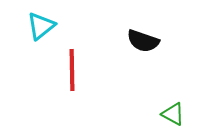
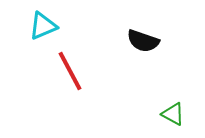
cyan triangle: moved 2 px right; rotated 16 degrees clockwise
red line: moved 2 px left, 1 px down; rotated 27 degrees counterclockwise
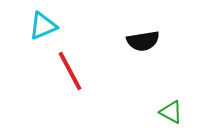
black semicircle: rotated 28 degrees counterclockwise
green triangle: moved 2 px left, 2 px up
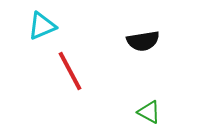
cyan triangle: moved 1 px left
green triangle: moved 22 px left
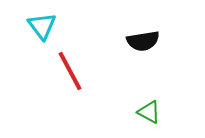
cyan triangle: rotated 44 degrees counterclockwise
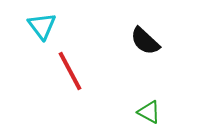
black semicircle: moved 2 px right; rotated 52 degrees clockwise
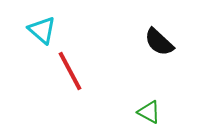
cyan triangle: moved 4 px down; rotated 12 degrees counterclockwise
black semicircle: moved 14 px right, 1 px down
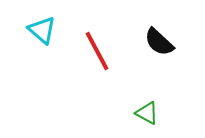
red line: moved 27 px right, 20 px up
green triangle: moved 2 px left, 1 px down
